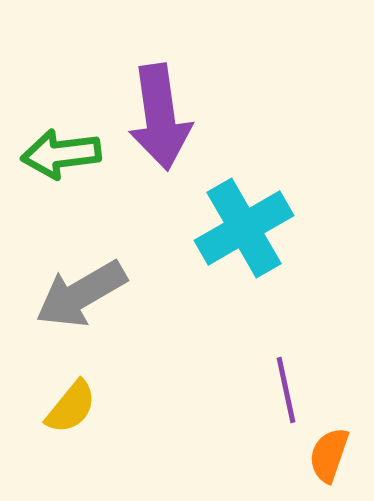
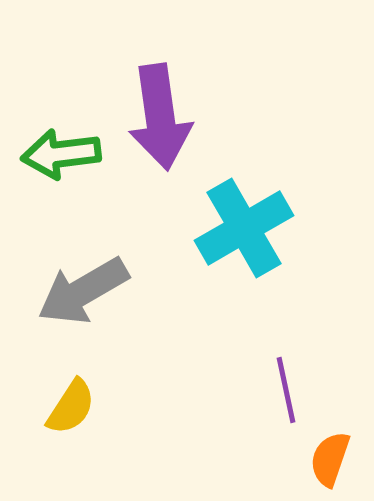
gray arrow: moved 2 px right, 3 px up
yellow semicircle: rotated 6 degrees counterclockwise
orange semicircle: moved 1 px right, 4 px down
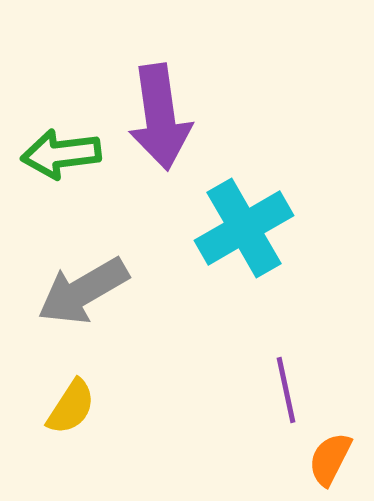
orange semicircle: rotated 8 degrees clockwise
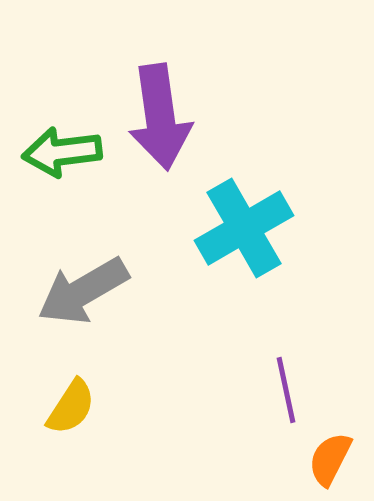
green arrow: moved 1 px right, 2 px up
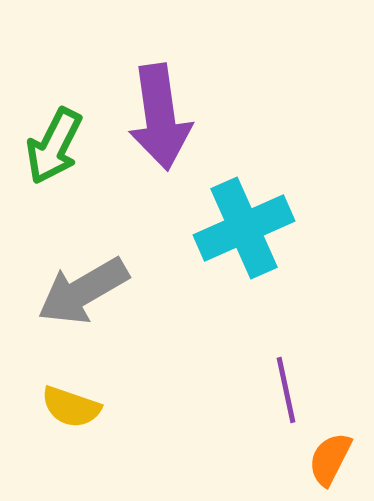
green arrow: moved 8 px left, 6 px up; rotated 56 degrees counterclockwise
cyan cross: rotated 6 degrees clockwise
yellow semicircle: rotated 76 degrees clockwise
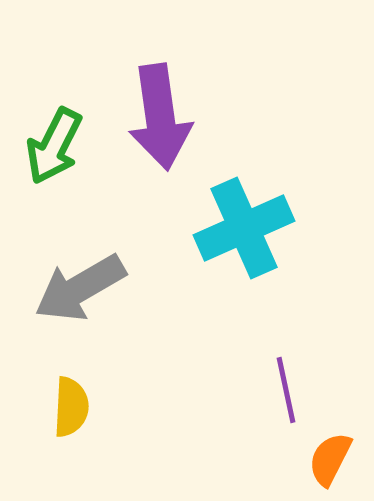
gray arrow: moved 3 px left, 3 px up
yellow semicircle: rotated 106 degrees counterclockwise
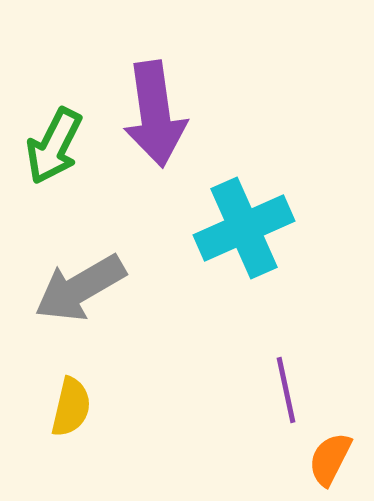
purple arrow: moved 5 px left, 3 px up
yellow semicircle: rotated 10 degrees clockwise
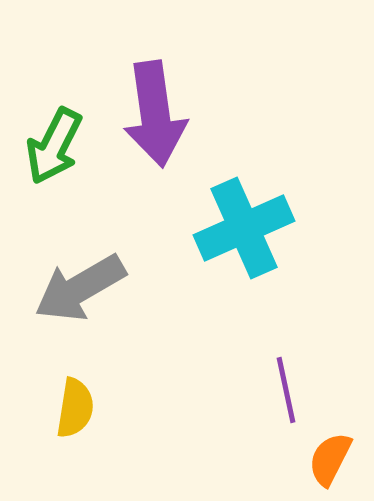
yellow semicircle: moved 4 px right, 1 px down; rotated 4 degrees counterclockwise
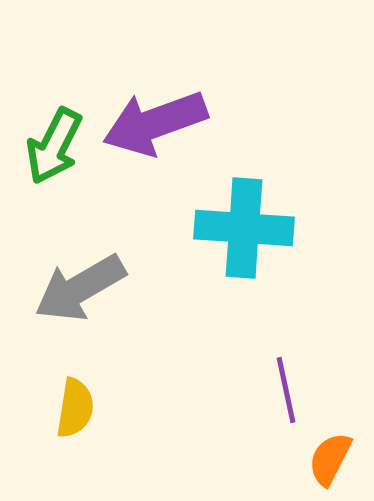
purple arrow: moved 9 px down; rotated 78 degrees clockwise
cyan cross: rotated 28 degrees clockwise
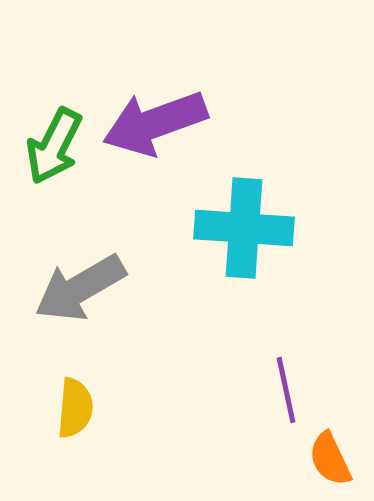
yellow semicircle: rotated 4 degrees counterclockwise
orange semicircle: rotated 52 degrees counterclockwise
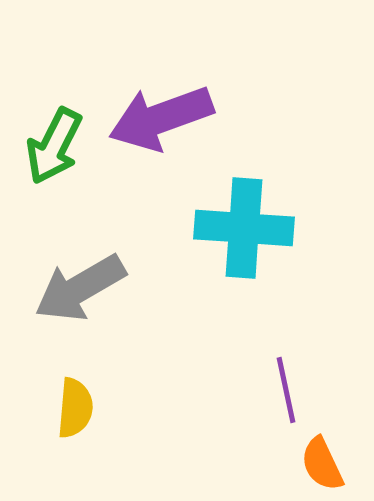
purple arrow: moved 6 px right, 5 px up
orange semicircle: moved 8 px left, 5 px down
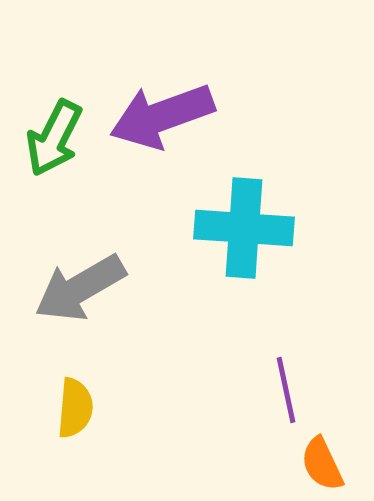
purple arrow: moved 1 px right, 2 px up
green arrow: moved 8 px up
